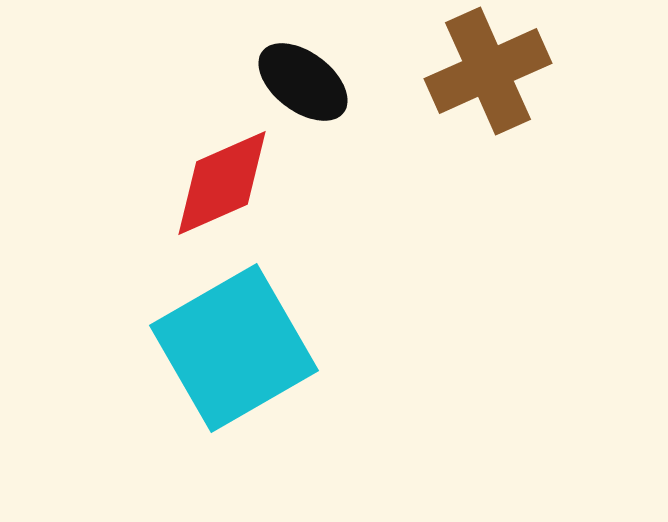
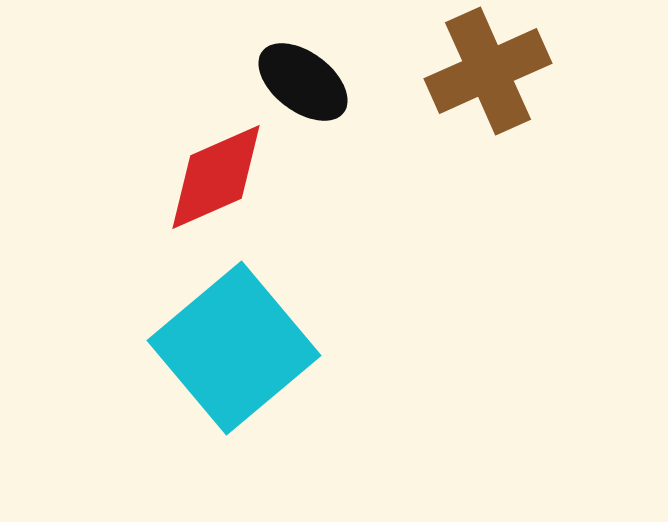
red diamond: moved 6 px left, 6 px up
cyan square: rotated 10 degrees counterclockwise
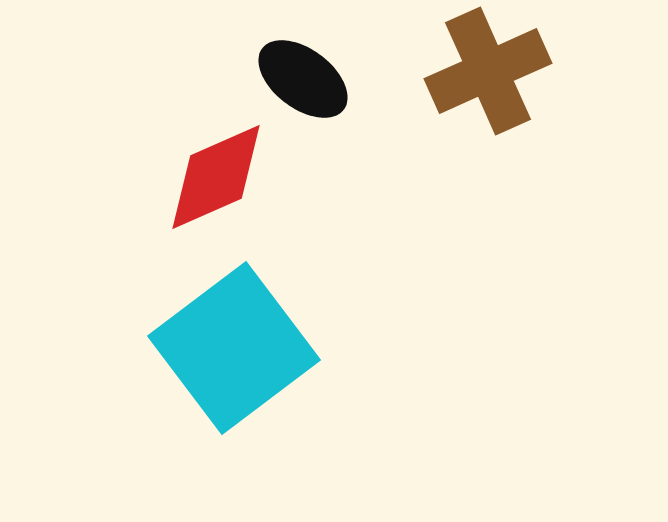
black ellipse: moved 3 px up
cyan square: rotated 3 degrees clockwise
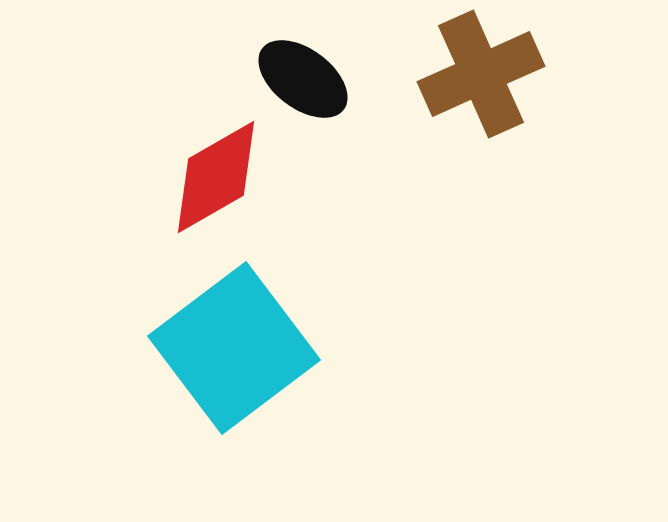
brown cross: moved 7 px left, 3 px down
red diamond: rotated 6 degrees counterclockwise
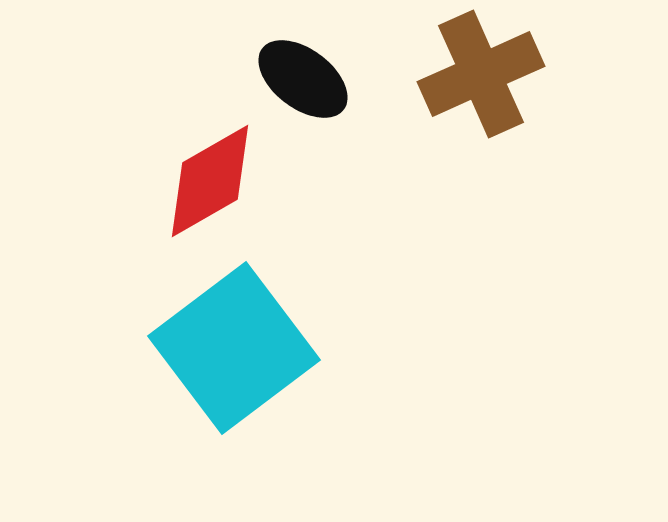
red diamond: moved 6 px left, 4 px down
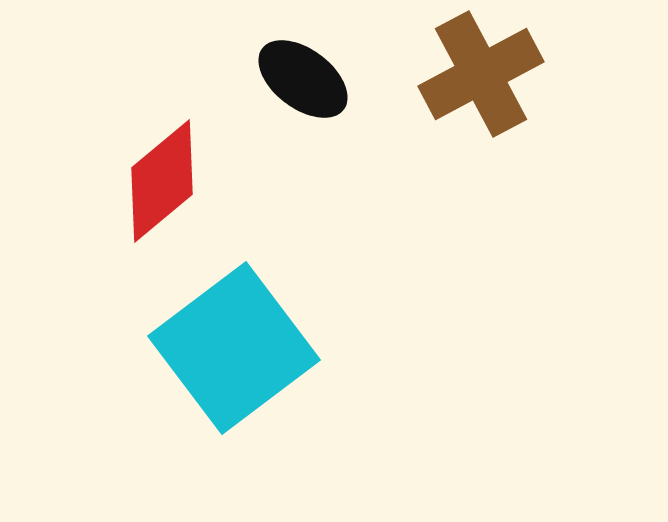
brown cross: rotated 4 degrees counterclockwise
red diamond: moved 48 px left; rotated 10 degrees counterclockwise
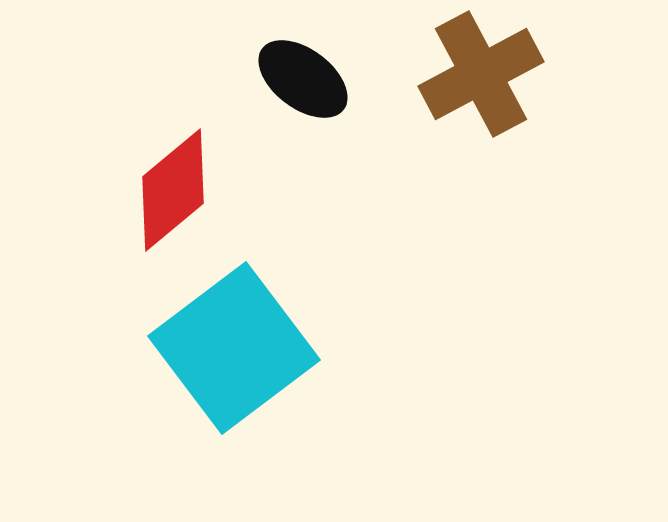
red diamond: moved 11 px right, 9 px down
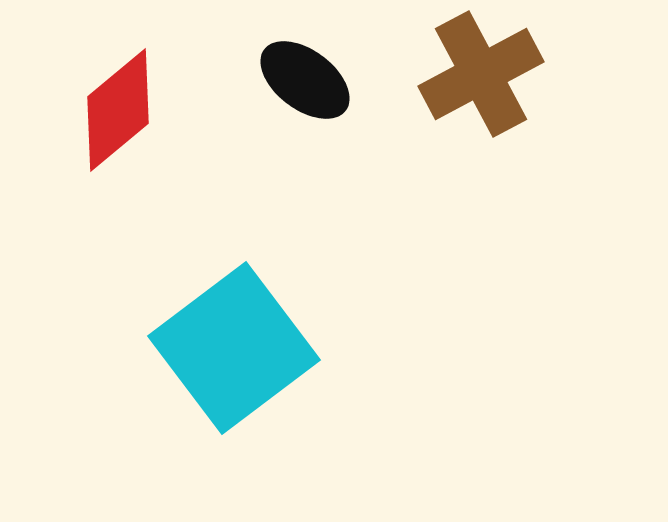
black ellipse: moved 2 px right, 1 px down
red diamond: moved 55 px left, 80 px up
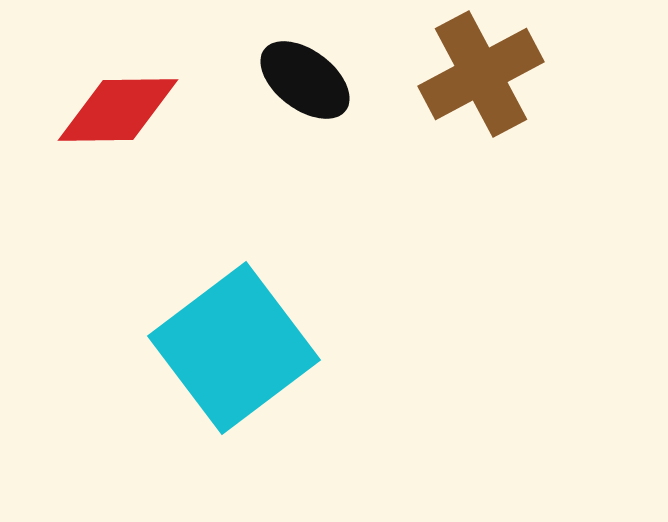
red diamond: rotated 39 degrees clockwise
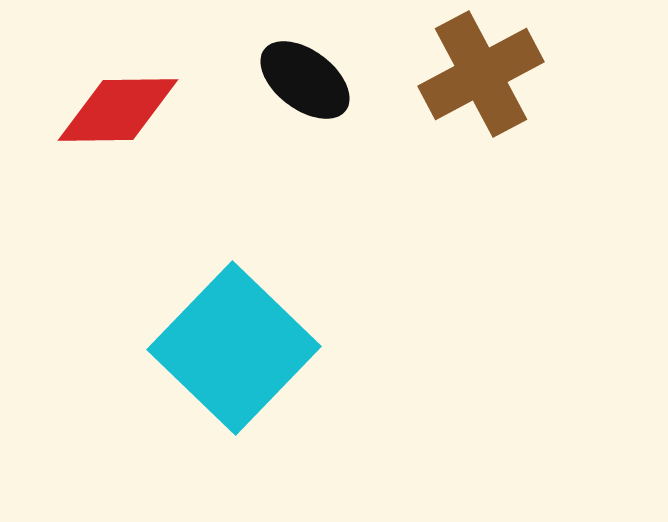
cyan square: rotated 9 degrees counterclockwise
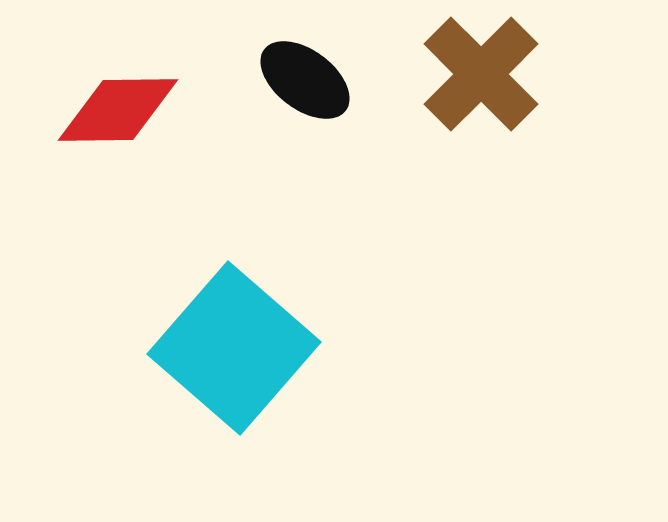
brown cross: rotated 17 degrees counterclockwise
cyan square: rotated 3 degrees counterclockwise
